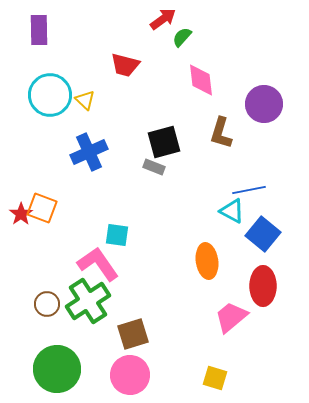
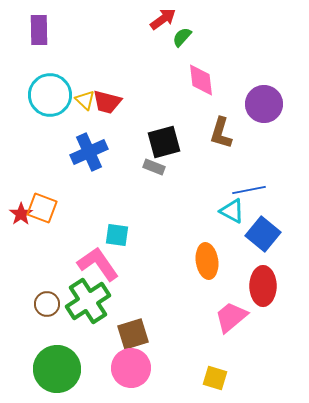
red trapezoid: moved 18 px left, 37 px down
pink circle: moved 1 px right, 7 px up
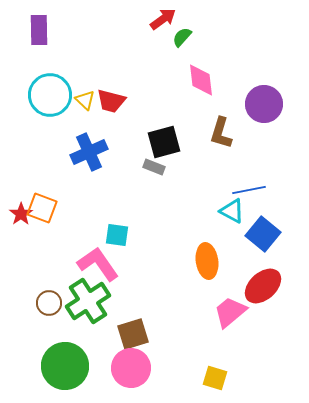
red trapezoid: moved 4 px right, 1 px up
red ellipse: rotated 48 degrees clockwise
brown circle: moved 2 px right, 1 px up
pink trapezoid: moved 1 px left, 5 px up
green circle: moved 8 px right, 3 px up
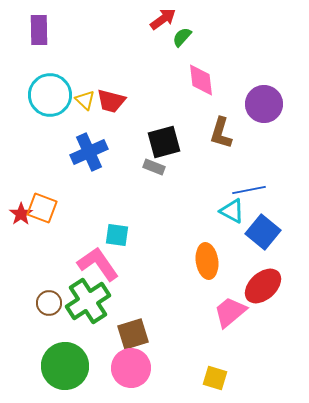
blue square: moved 2 px up
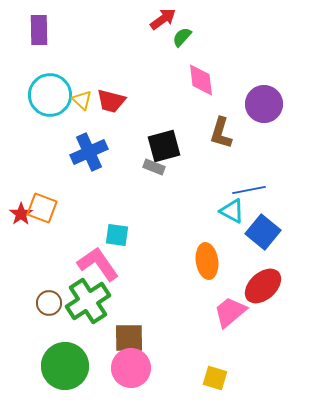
yellow triangle: moved 3 px left
black square: moved 4 px down
brown square: moved 4 px left, 4 px down; rotated 16 degrees clockwise
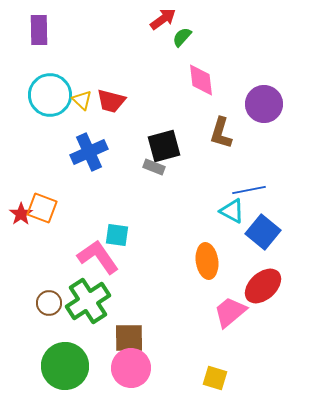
pink L-shape: moved 7 px up
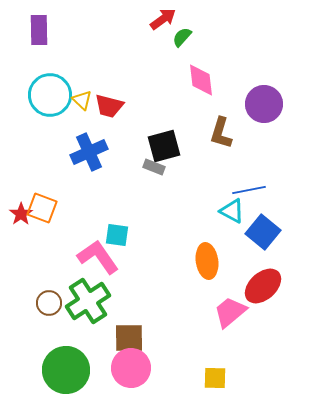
red trapezoid: moved 2 px left, 5 px down
green circle: moved 1 px right, 4 px down
yellow square: rotated 15 degrees counterclockwise
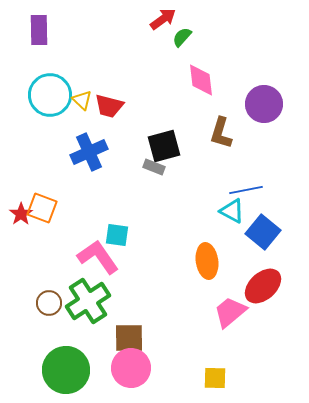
blue line: moved 3 px left
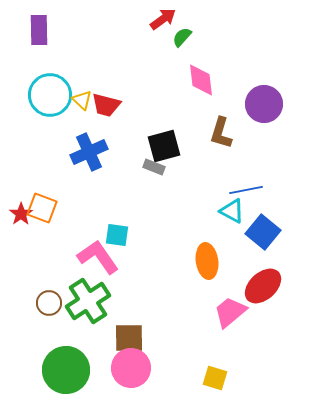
red trapezoid: moved 3 px left, 1 px up
yellow square: rotated 15 degrees clockwise
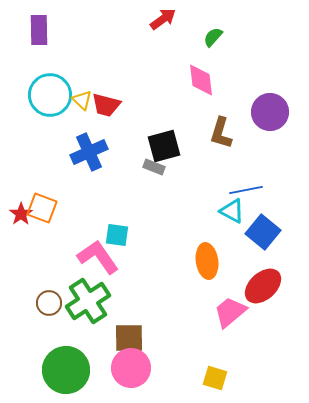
green semicircle: moved 31 px right
purple circle: moved 6 px right, 8 px down
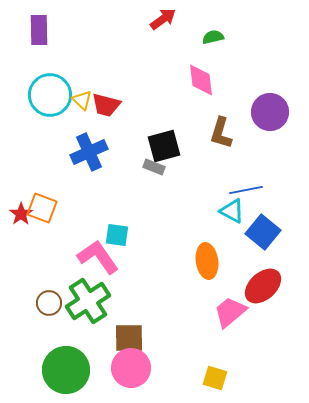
green semicircle: rotated 35 degrees clockwise
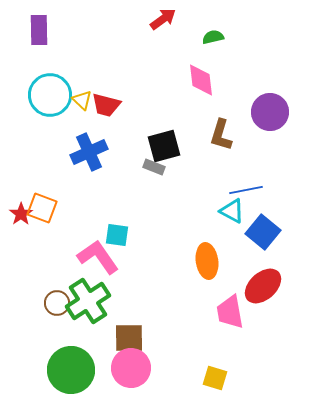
brown L-shape: moved 2 px down
brown circle: moved 8 px right
pink trapezoid: rotated 60 degrees counterclockwise
green circle: moved 5 px right
